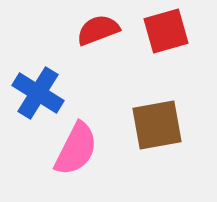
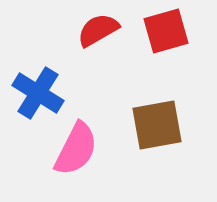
red semicircle: rotated 9 degrees counterclockwise
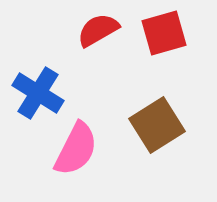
red square: moved 2 px left, 2 px down
brown square: rotated 22 degrees counterclockwise
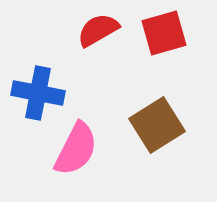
blue cross: rotated 21 degrees counterclockwise
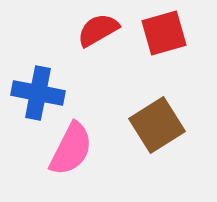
pink semicircle: moved 5 px left
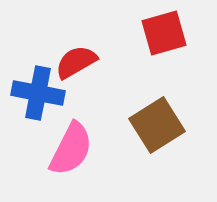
red semicircle: moved 22 px left, 32 px down
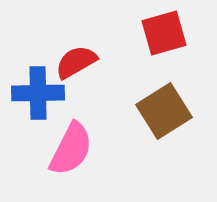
blue cross: rotated 12 degrees counterclockwise
brown square: moved 7 px right, 14 px up
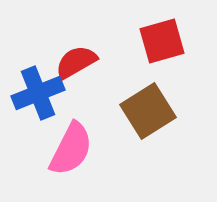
red square: moved 2 px left, 8 px down
blue cross: rotated 21 degrees counterclockwise
brown square: moved 16 px left
